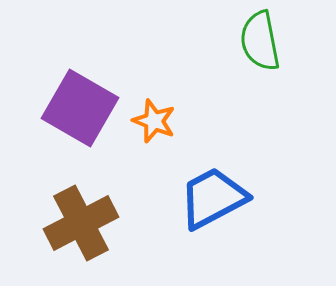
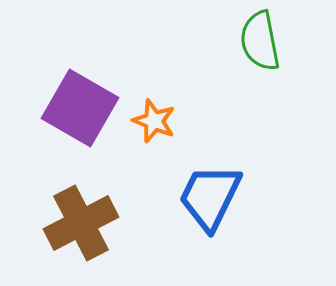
blue trapezoid: moved 3 px left, 1 px up; rotated 36 degrees counterclockwise
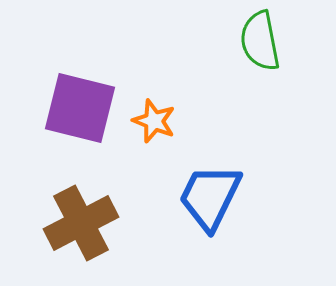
purple square: rotated 16 degrees counterclockwise
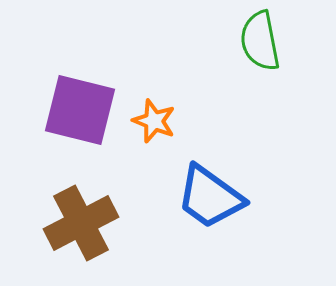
purple square: moved 2 px down
blue trapezoid: rotated 80 degrees counterclockwise
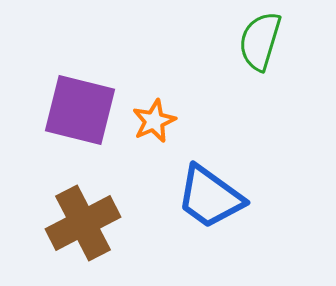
green semicircle: rotated 28 degrees clockwise
orange star: rotated 27 degrees clockwise
brown cross: moved 2 px right
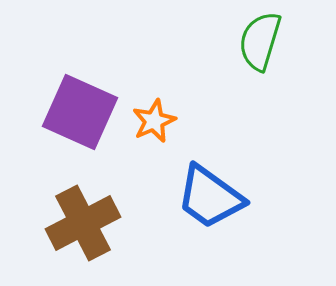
purple square: moved 2 px down; rotated 10 degrees clockwise
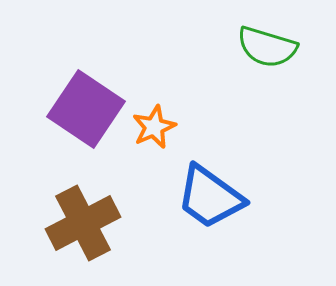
green semicircle: moved 7 px right, 6 px down; rotated 90 degrees counterclockwise
purple square: moved 6 px right, 3 px up; rotated 10 degrees clockwise
orange star: moved 6 px down
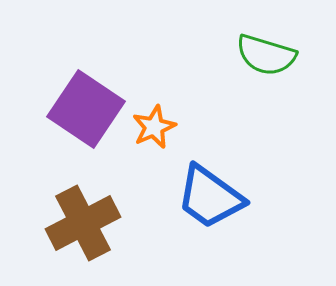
green semicircle: moved 1 px left, 8 px down
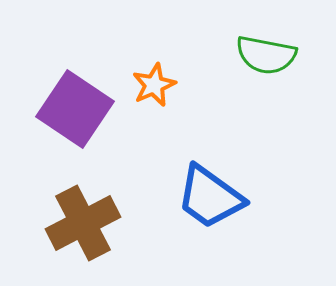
green semicircle: rotated 6 degrees counterclockwise
purple square: moved 11 px left
orange star: moved 42 px up
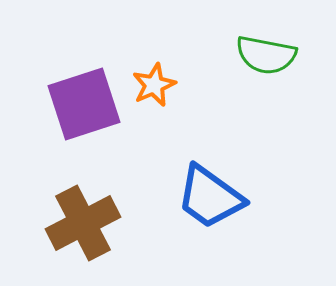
purple square: moved 9 px right, 5 px up; rotated 38 degrees clockwise
